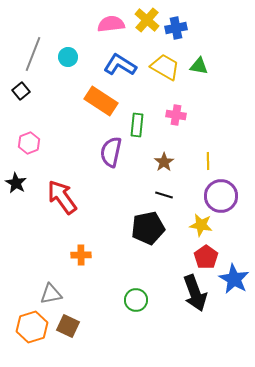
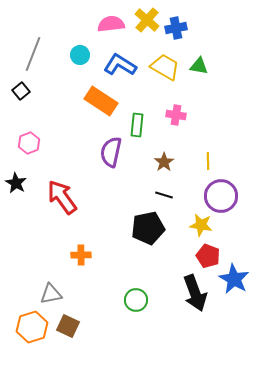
cyan circle: moved 12 px right, 2 px up
red pentagon: moved 2 px right, 1 px up; rotated 15 degrees counterclockwise
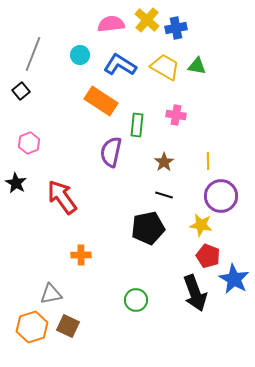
green triangle: moved 2 px left
